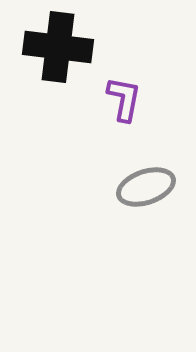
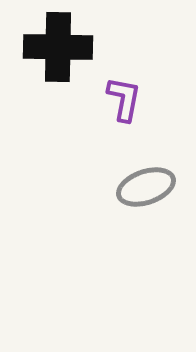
black cross: rotated 6 degrees counterclockwise
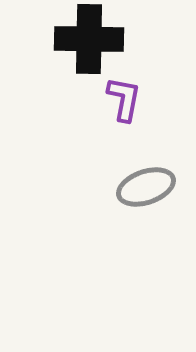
black cross: moved 31 px right, 8 px up
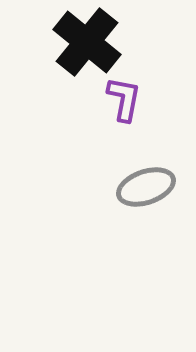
black cross: moved 2 px left, 3 px down; rotated 38 degrees clockwise
